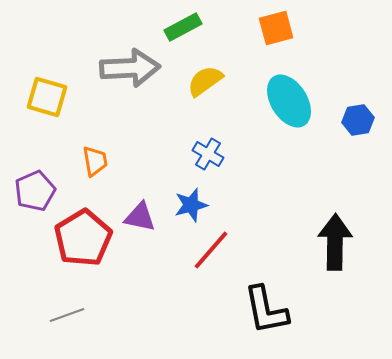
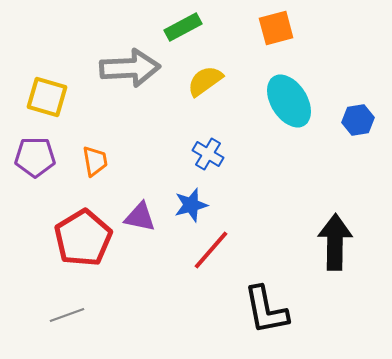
purple pentagon: moved 34 px up; rotated 24 degrees clockwise
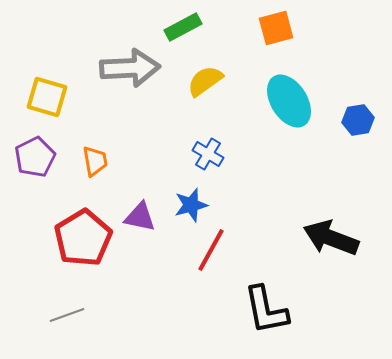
purple pentagon: rotated 27 degrees counterclockwise
black arrow: moved 4 px left, 4 px up; rotated 70 degrees counterclockwise
red line: rotated 12 degrees counterclockwise
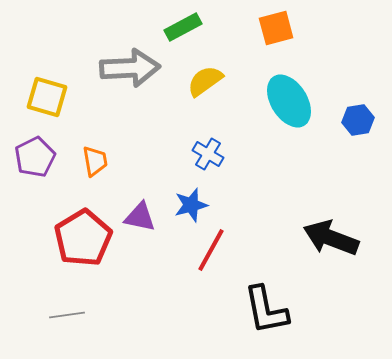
gray line: rotated 12 degrees clockwise
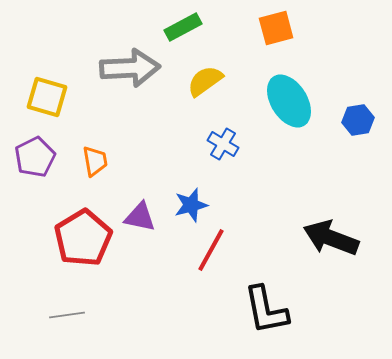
blue cross: moved 15 px right, 10 px up
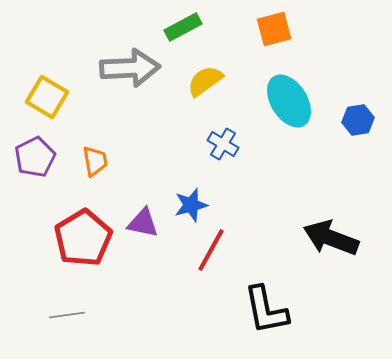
orange square: moved 2 px left, 1 px down
yellow square: rotated 15 degrees clockwise
purple triangle: moved 3 px right, 6 px down
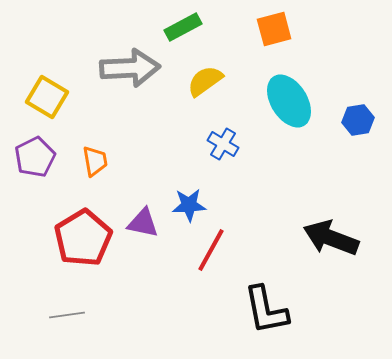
blue star: moved 2 px left; rotated 12 degrees clockwise
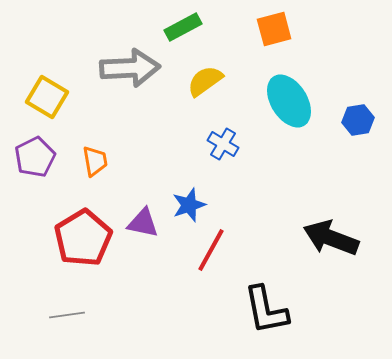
blue star: rotated 16 degrees counterclockwise
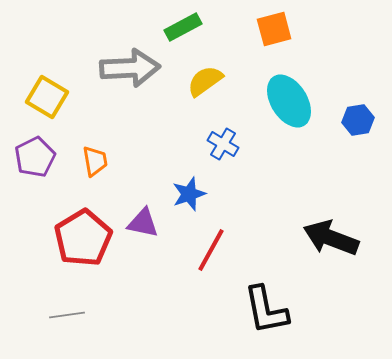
blue star: moved 11 px up
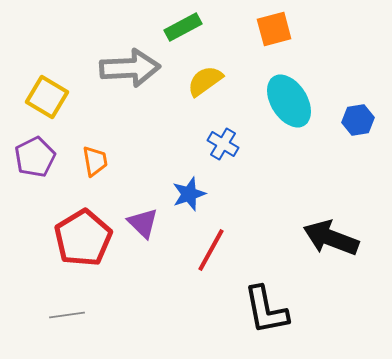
purple triangle: rotated 32 degrees clockwise
